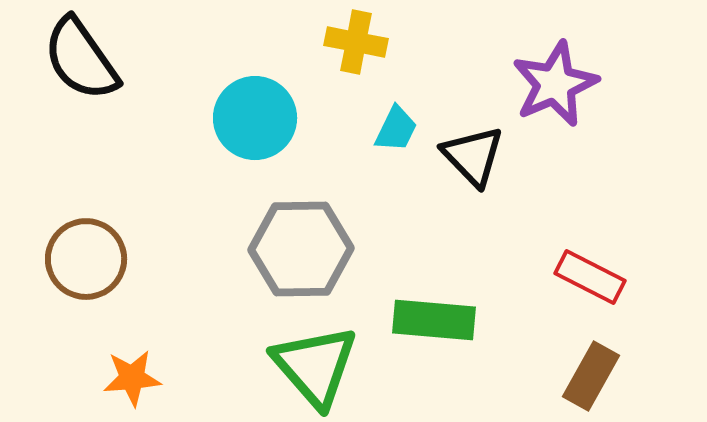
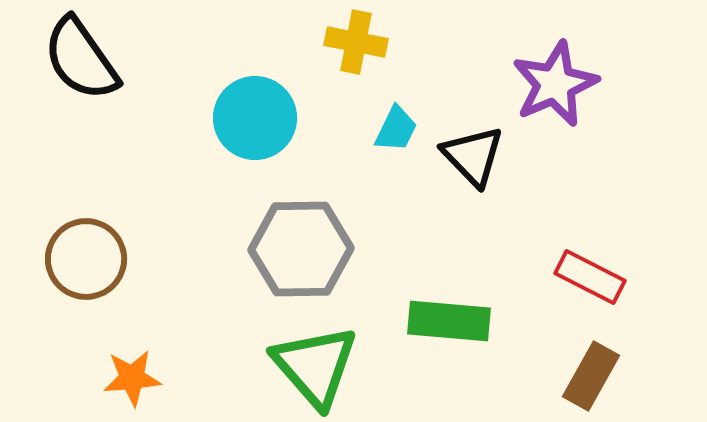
green rectangle: moved 15 px right, 1 px down
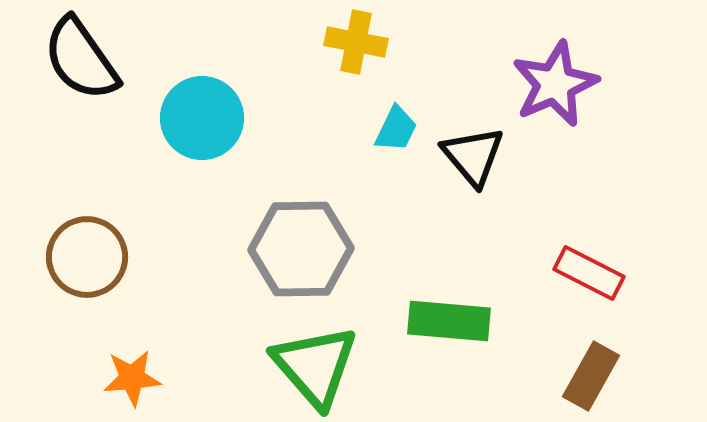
cyan circle: moved 53 px left
black triangle: rotated 4 degrees clockwise
brown circle: moved 1 px right, 2 px up
red rectangle: moved 1 px left, 4 px up
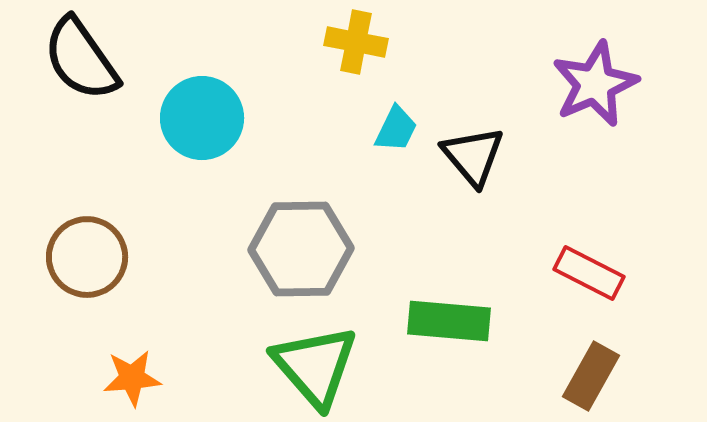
purple star: moved 40 px right
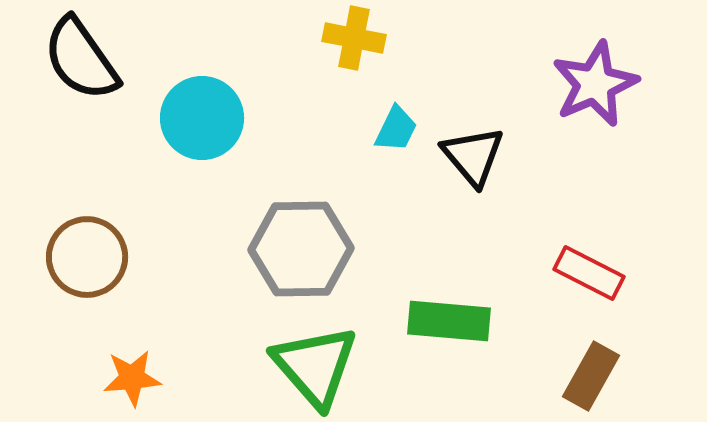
yellow cross: moved 2 px left, 4 px up
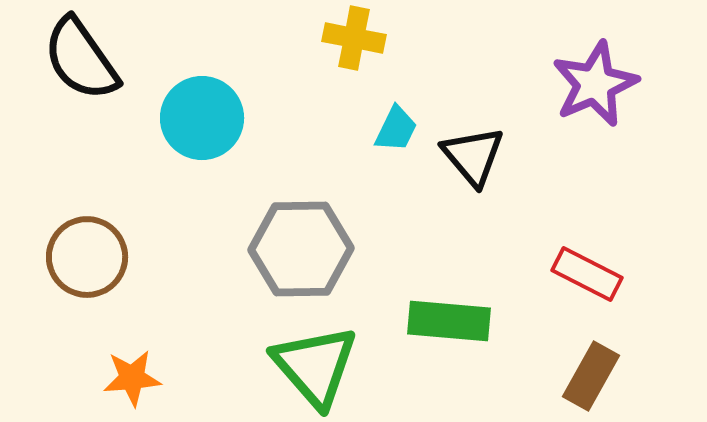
red rectangle: moved 2 px left, 1 px down
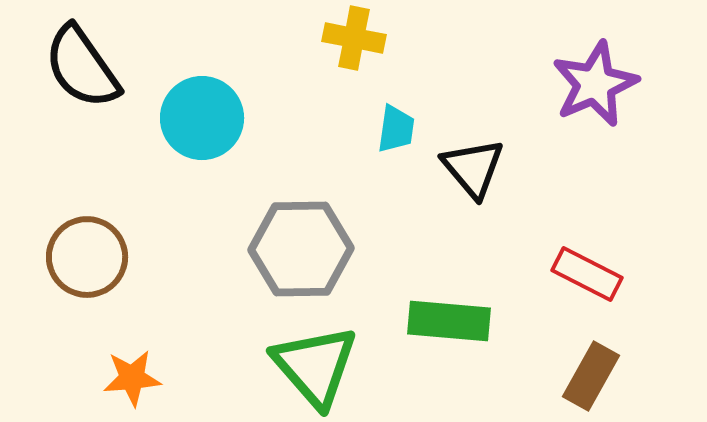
black semicircle: moved 1 px right, 8 px down
cyan trapezoid: rotated 18 degrees counterclockwise
black triangle: moved 12 px down
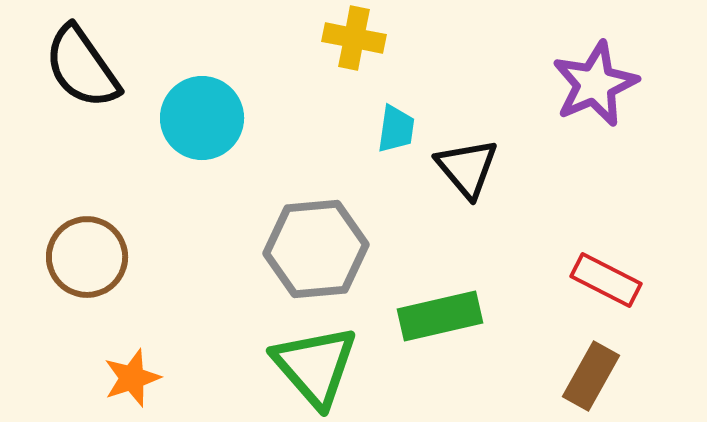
black triangle: moved 6 px left
gray hexagon: moved 15 px right; rotated 4 degrees counterclockwise
red rectangle: moved 19 px right, 6 px down
green rectangle: moved 9 px left, 5 px up; rotated 18 degrees counterclockwise
orange star: rotated 14 degrees counterclockwise
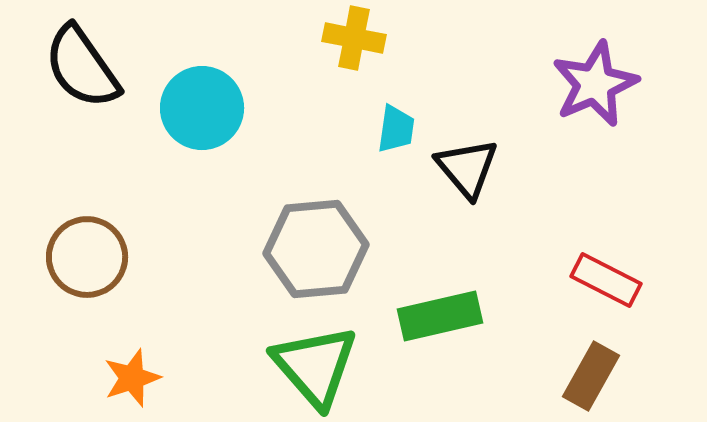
cyan circle: moved 10 px up
